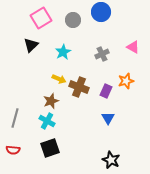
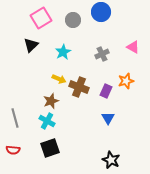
gray line: rotated 30 degrees counterclockwise
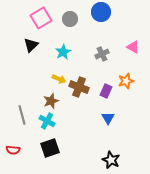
gray circle: moved 3 px left, 1 px up
gray line: moved 7 px right, 3 px up
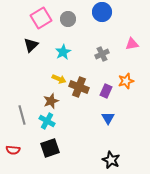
blue circle: moved 1 px right
gray circle: moved 2 px left
pink triangle: moved 1 px left, 3 px up; rotated 40 degrees counterclockwise
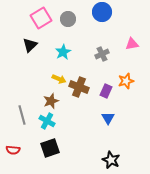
black triangle: moved 1 px left
